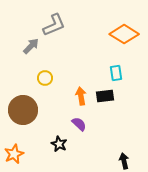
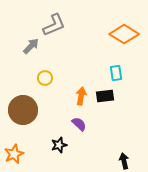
orange arrow: rotated 18 degrees clockwise
black star: moved 1 px down; rotated 28 degrees clockwise
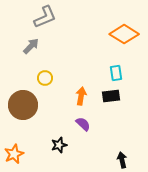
gray L-shape: moved 9 px left, 8 px up
black rectangle: moved 6 px right
brown circle: moved 5 px up
purple semicircle: moved 4 px right
black arrow: moved 2 px left, 1 px up
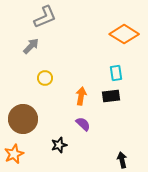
brown circle: moved 14 px down
